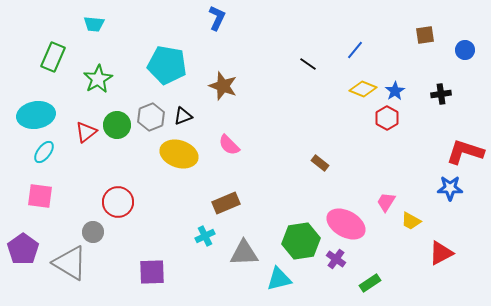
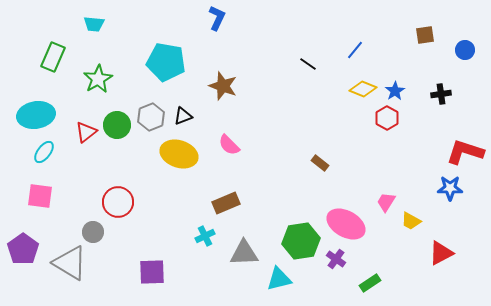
cyan pentagon at (167, 65): moved 1 px left, 3 px up
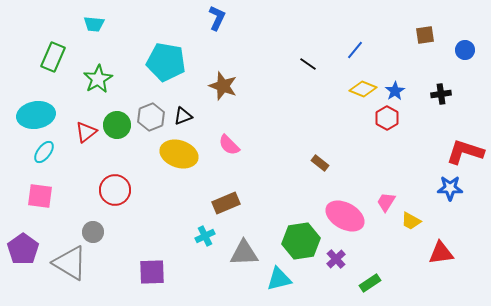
red circle at (118, 202): moved 3 px left, 12 px up
pink ellipse at (346, 224): moved 1 px left, 8 px up
red triangle at (441, 253): rotated 20 degrees clockwise
purple cross at (336, 259): rotated 12 degrees clockwise
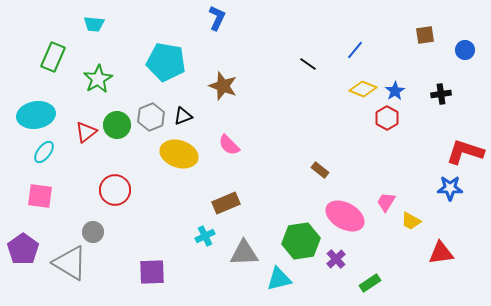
brown rectangle at (320, 163): moved 7 px down
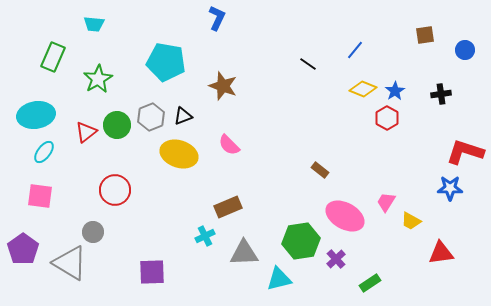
brown rectangle at (226, 203): moved 2 px right, 4 px down
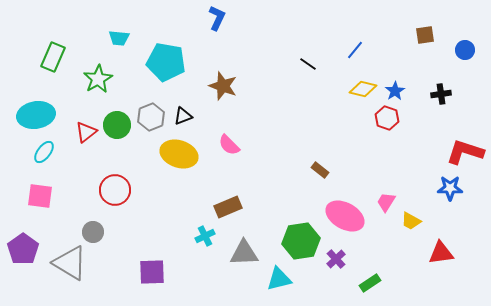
cyan trapezoid at (94, 24): moved 25 px right, 14 px down
yellow diamond at (363, 89): rotated 8 degrees counterclockwise
red hexagon at (387, 118): rotated 10 degrees counterclockwise
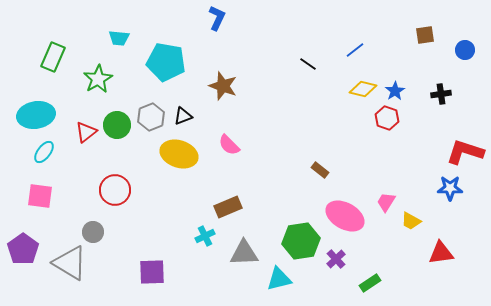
blue line at (355, 50): rotated 12 degrees clockwise
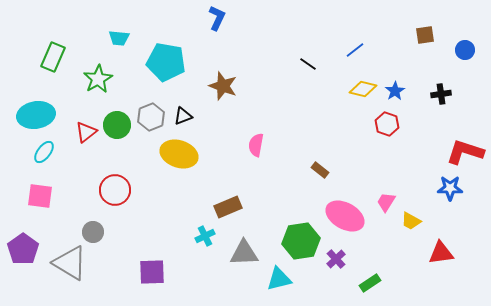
red hexagon at (387, 118): moved 6 px down
pink semicircle at (229, 145): moved 27 px right; rotated 55 degrees clockwise
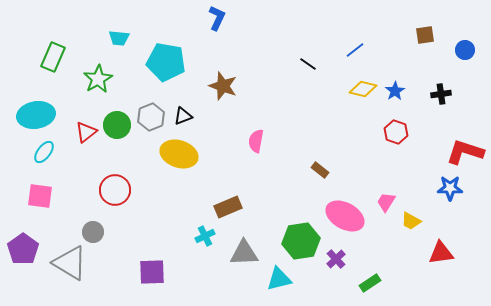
red hexagon at (387, 124): moved 9 px right, 8 px down
pink semicircle at (256, 145): moved 4 px up
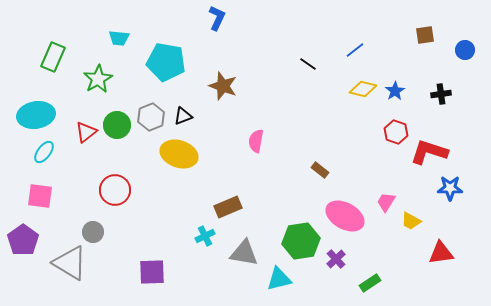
red L-shape at (465, 152): moved 36 px left
purple pentagon at (23, 249): moved 9 px up
gray triangle at (244, 253): rotated 12 degrees clockwise
